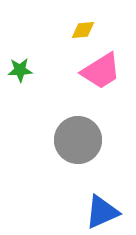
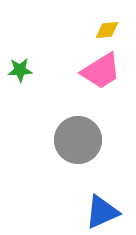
yellow diamond: moved 24 px right
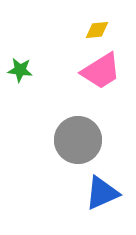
yellow diamond: moved 10 px left
green star: rotated 10 degrees clockwise
blue triangle: moved 19 px up
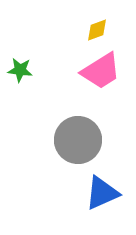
yellow diamond: rotated 15 degrees counterclockwise
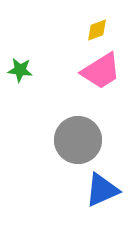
blue triangle: moved 3 px up
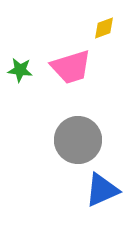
yellow diamond: moved 7 px right, 2 px up
pink trapezoid: moved 30 px left, 4 px up; rotated 15 degrees clockwise
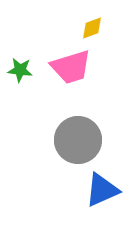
yellow diamond: moved 12 px left
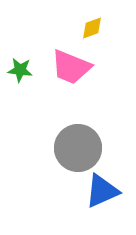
pink trapezoid: rotated 39 degrees clockwise
gray circle: moved 8 px down
blue triangle: moved 1 px down
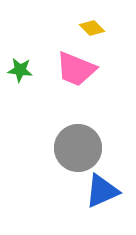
yellow diamond: rotated 65 degrees clockwise
pink trapezoid: moved 5 px right, 2 px down
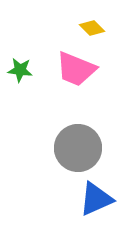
blue triangle: moved 6 px left, 8 px down
